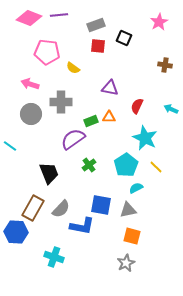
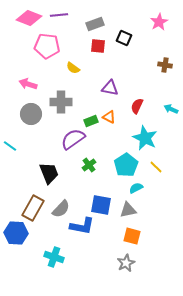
gray rectangle: moved 1 px left, 1 px up
pink pentagon: moved 6 px up
pink arrow: moved 2 px left
orange triangle: rotated 24 degrees clockwise
blue hexagon: moved 1 px down
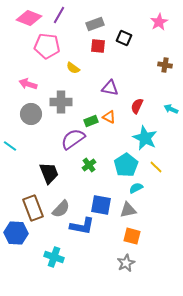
purple line: rotated 54 degrees counterclockwise
brown rectangle: rotated 50 degrees counterclockwise
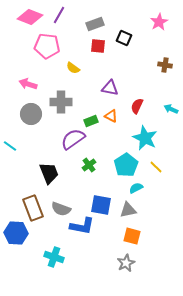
pink diamond: moved 1 px right, 1 px up
orange triangle: moved 2 px right, 1 px up
gray semicircle: rotated 66 degrees clockwise
